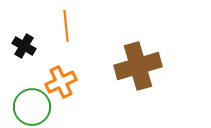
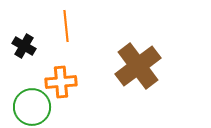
brown cross: rotated 21 degrees counterclockwise
orange cross: rotated 20 degrees clockwise
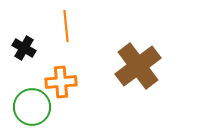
black cross: moved 2 px down
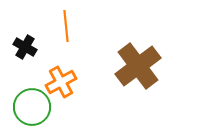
black cross: moved 1 px right, 1 px up
orange cross: rotated 24 degrees counterclockwise
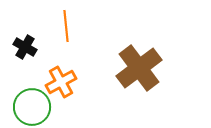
brown cross: moved 1 px right, 2 px down
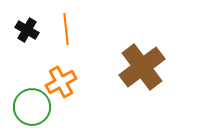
orange line: moved 3 px down
black cross: moved 2 px right, 17 px up
brown cross: moved 3 px right, 1 px up
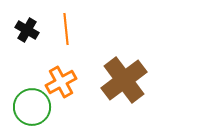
brown cross: moved 18 px left, 13 px down
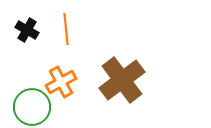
brown cross: moved 2 px left
